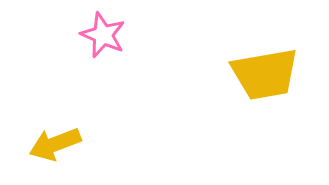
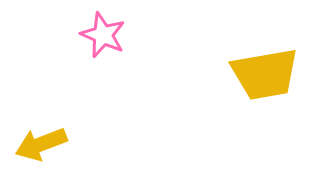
yellow arrow: moved 14 px left
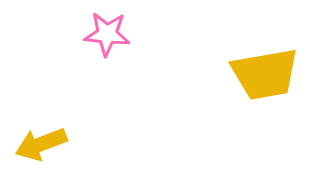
pink star: moved 4 px right, 1 px up; rotated 18 degrees counterclockwise
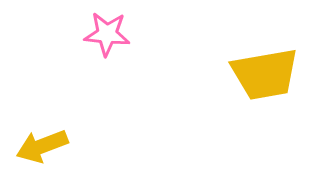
yellow arrow: moved 1 px right, 2 px down
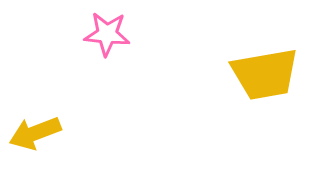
yellow arrow: moved 7 px left, 13 px up
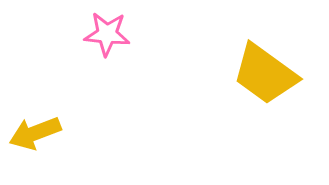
yellow trapezoid: rotated 46 degrees clockwise
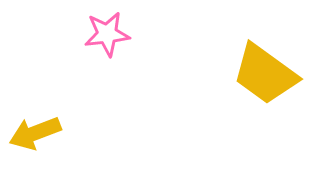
pink star: rotated 12 degrees counterclockwise
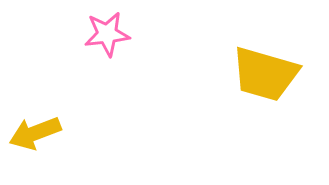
yellow trapezoid: rotated 20 degrees counterclockwise
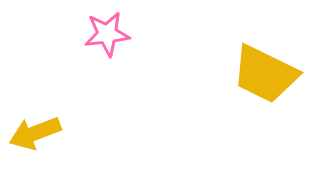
yellow trapezoid: rotated 10 degrees clockwise
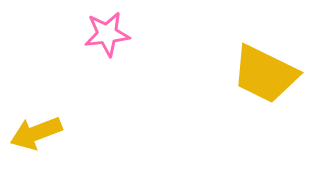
yellow arrow: moved 1 px right
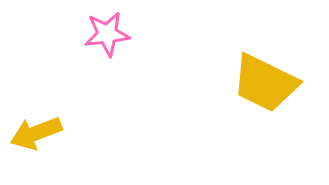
yellow trapezoid: moved 9 px down
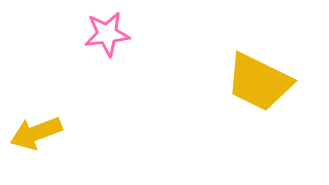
yellow trapezoid: moved 6 px left, 1 px up
